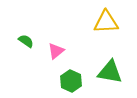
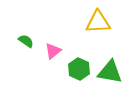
yellow triangle: moved 8 px left
pink triangle: moved 3 px left
green hexagon: moved 8 px right, 12 px up
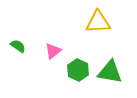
green semicircle: moved 8 px left, 5 px down
green hexagon: moved 1 px left, 1 px down
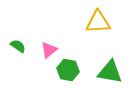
pink triangle: moved 4 px left, 1 px up
green hexagon: moved 10 px left; rotated 15 degrees counterclockwise
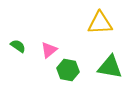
yellow triangle: moved 2 px right, 1 px down
green triangle: moved 5 px up
